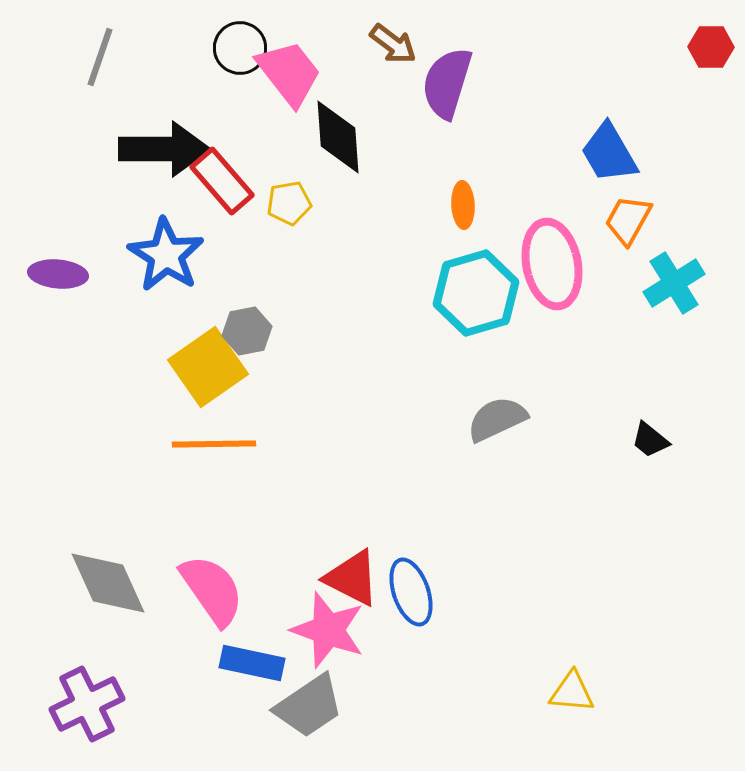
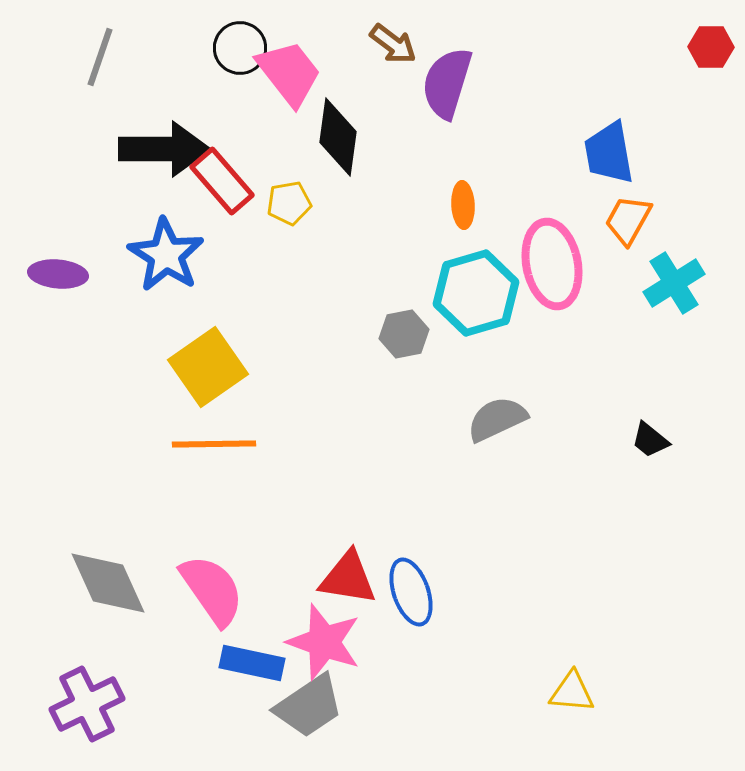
black diamond: rotated 12 degrees clockwise
blue trapezoid: rotated 20 degrees clockwise
gray hexagon: moved 157 px right, 3 px down
red triangle: moved 4 px left; rotated 18 degrees counterclockwise
pink star: moved 4 px left, 12 px down
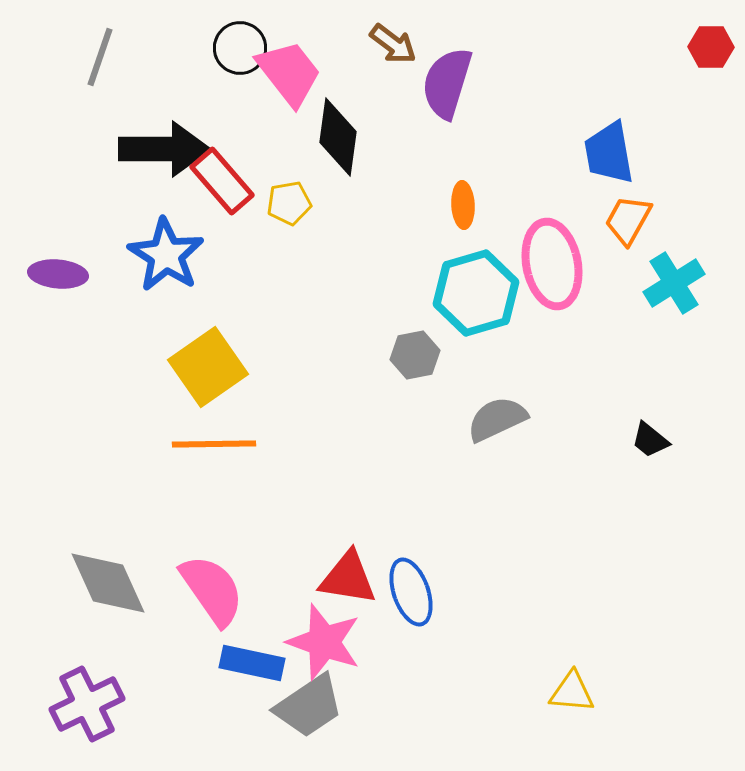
gray hexagon: moved 11 px right, 21 px down
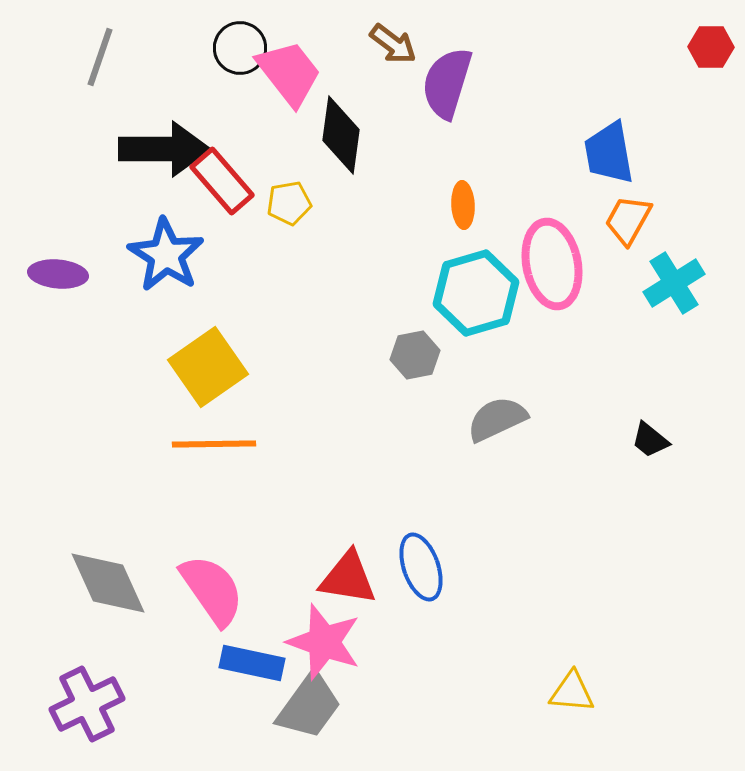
black diamond: moved 3 px right, 2 px up
blue ellipse: moved 10 px right, 25 px up
gray trapezoid: rotated 20 degrees counterclockwise
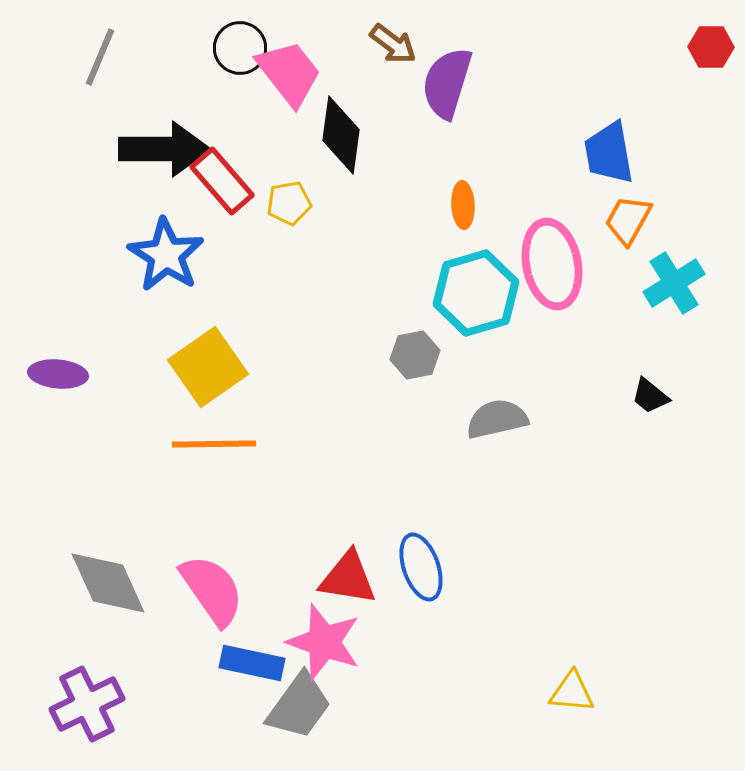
gray line: rotated 4 degrees clockwise
purple ellipse: moved 100 px down
gray semicircle: rotated 12 degrees clockwise
black trapezoid: moved 44 px up
gray trapezoid: moved 10 px left
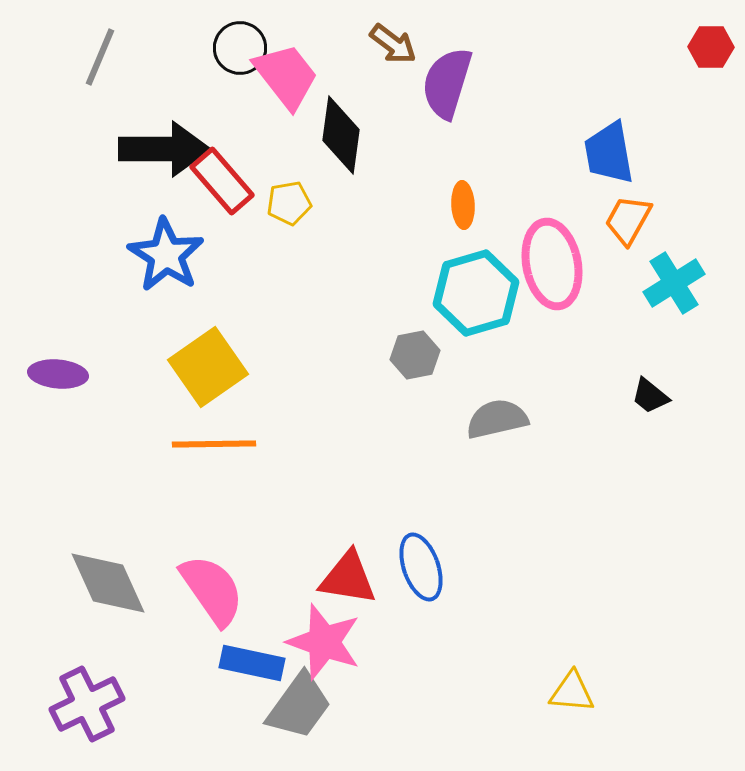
pink trapezoid: moved 3 px left, 3 px down
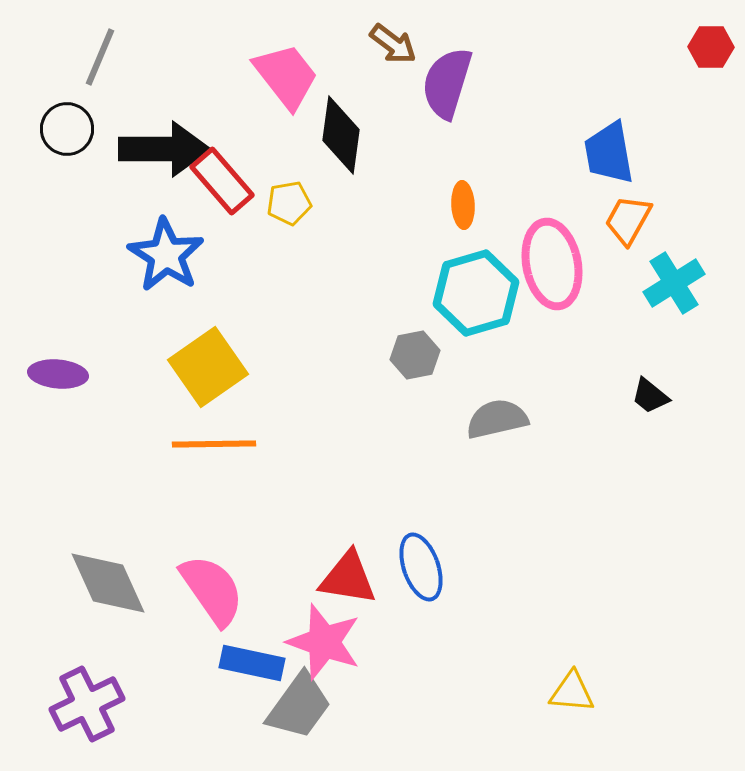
black circle: moved 173 px left, 81 px down
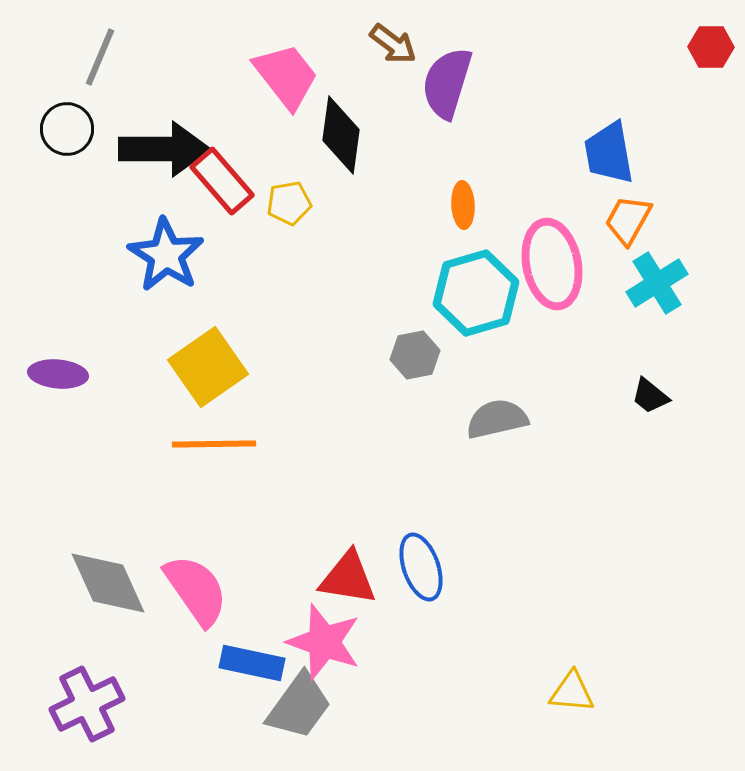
cyan cross: moved 17 px left
pink semicircle: moved 16 px left
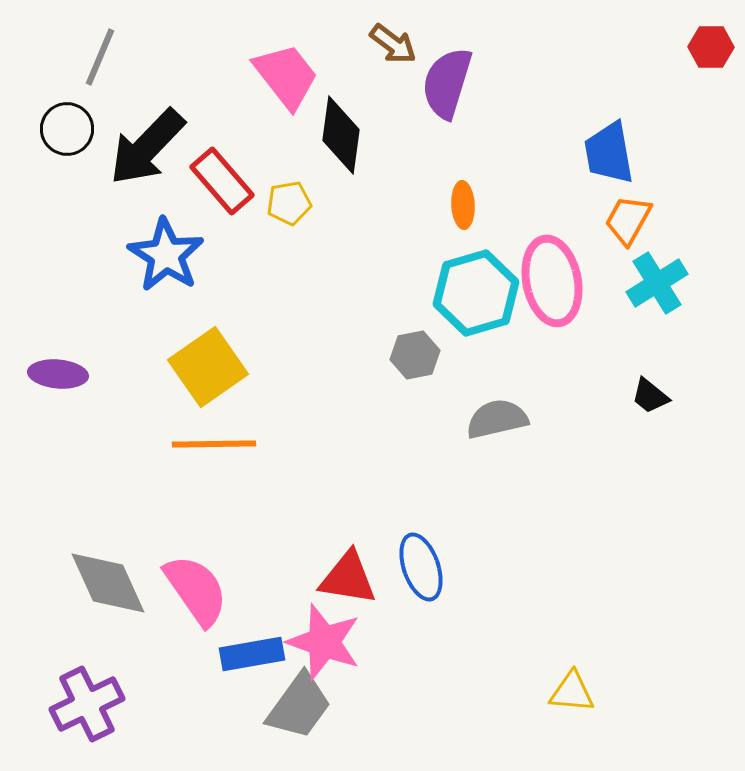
black arrow: moved 17 px left, 2 px up; rotated 134 degrees clockwise
pink ellipse: moved 17 px down
blue rectangle: moved 9 px up; rotated 22 degrees counterclockwise
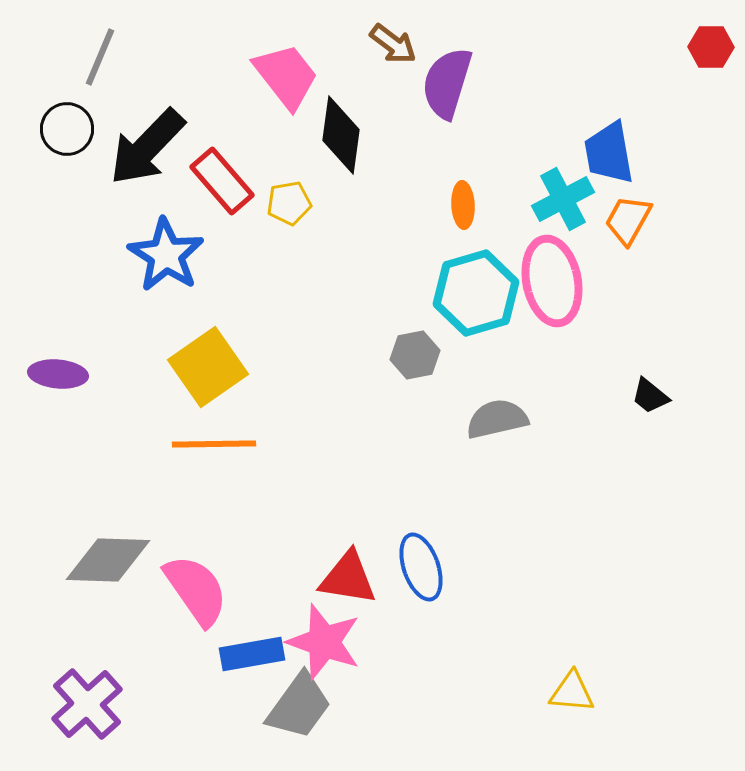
cyan cross: moved 94 px left, 84 px up; rotated 4 degrees clockwise
gray diamond: moved 23 px up; rotated 64 degrees counterclockwise
purple cross: rotated 16 degrees counterclockwise
